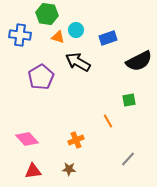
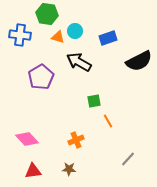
cyan circle: moved 1 px left, 1 px down
black arrow: moved 1 px right
green square: moved 35 px left, 1 px down
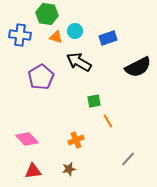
orange triangle: moved 2 px left
black semicircle: moved 1 px left, 6 px down
brown star: rotated 16 degrees counterclockwise
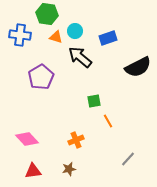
black arrow: moved 1 px right, 5 px up; rotated 10 degrees clockwise
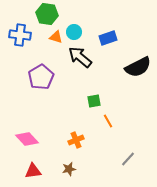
cyan circle: moved 1 px left, 1 px down
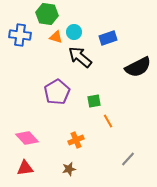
purple pentagon: moved 16 px right, 15 px down
pink diamond: moved 1 px up
red triangle: moved 8 px left, 3 px up
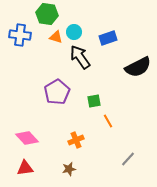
black arrow: rotated 15 degrees clockwise
